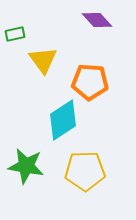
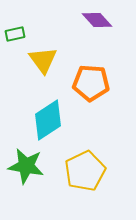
orange pentagon: moved 1 px right, 1 px down
cyan diamond: moved 15 px left
yellow pentagon: rotated 24 degrees counterclockwise
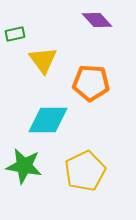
cyan diamond: rotated 33 degrees clockwise
green star: moved 2 px left
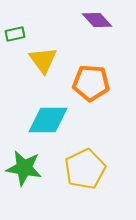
green star: moved 2 px down
yellow pentagon: moved 2 px up
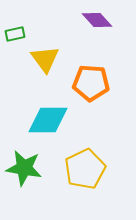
yellow triangle: moved 2 px right, 1 px up
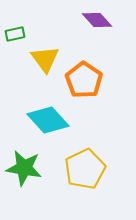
orange pentagon: moved 7 px left, 3 px up; rotated 30 degrees clockwise
cyan diamond: rotated 48 degrees clockwise
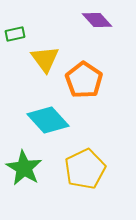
green star: rotated 21 degrees clockwise
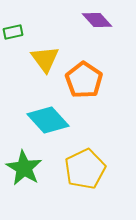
green rectangle: moved 2 px left, 2 px up
